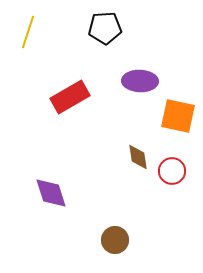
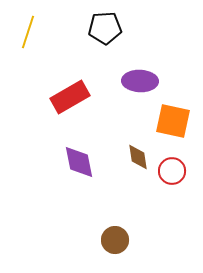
orange square: moved 5 px left, 5 px down
purple diamond: moved 28 px right, 31 px up; rotated 6 degrees clockwise
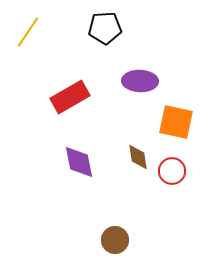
yellow line: rotated 16 degrees clockwise
orange square: moved 3 px right, 1 px down
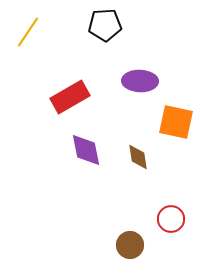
black pentagon: moved 3 px up
purple diamond: moved 7 px right, 12 px up
red circle: moved 1 px left, 48 px down
brown circle: moved 15 px right, 5 px down
